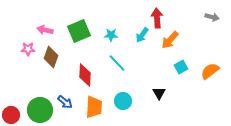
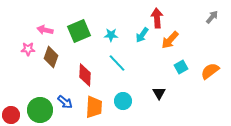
gray arrow: rotated 64 degrees counterclockwise
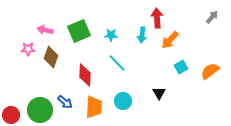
cyan arrow: rotated 28 degrees counterclockwise
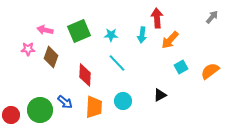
black triangle: moved 1 px right, 2 px down; rotated 32 degrees clockwise
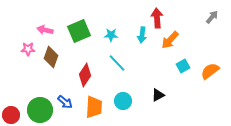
cyan square: moved 2 px right, 1 px up
red diamond: rotated 30 degrees clockwise
black triangle: moved 2 px left
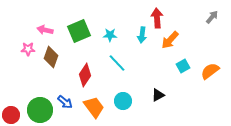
cyan star: moved 1 px left
orange trapezoid: rotated 40 degrees counterclockwise
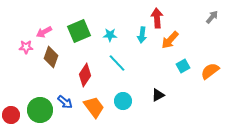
pink arrow: moved 1 px left, 2 px down; rotated 42 degrees counterclockwise
pink star: moved 2 px left, 2 px up
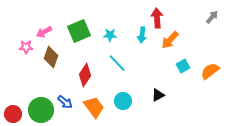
green circle: moved 1 px right
red circle: moved 2 px right, 1 px up
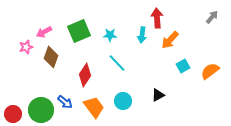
pink star: rotated 16 degrees counterclockwise
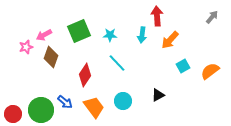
red arrow: moved 2 px up
pink arrow: moved 3 px down
